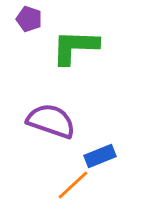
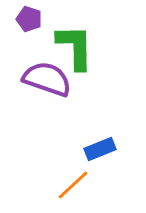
green L-shape: rotated 87 degrees clockwise
purple semicircle: moved 4 px left, 42 px up
blue rectangle: moved 7 px up
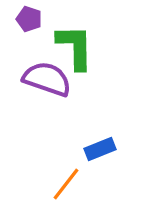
orange line: moved 7 px left, 1 px up; rotated 9 degrees counterclockwise
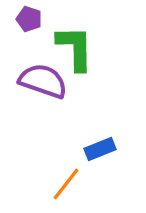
green L-shape: moved 1 px down
purple semicircle: moved 4 px left, 2 px down
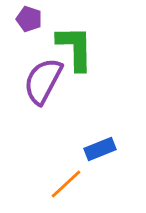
purple semicircle: rotated 81 degrees counterclockwise
orange line: rotated 9 degrees clockwise
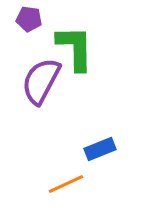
purple pentagon: rotated 10 degrees counterclockwise
purple semicircle: moved 2 px left
orange line: rotated 18 degrees clockwise
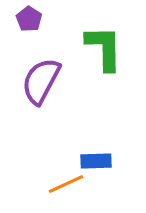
purple pentagon: rotated 25 degrees clockwise
green L-shape: moved 29 px right
blue rectangle: moved 4 px left, 12 px down; rotated 20 degrees clockwise
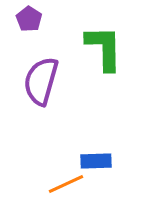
purple semicircle: rotated 12 degrees counterclockwise
